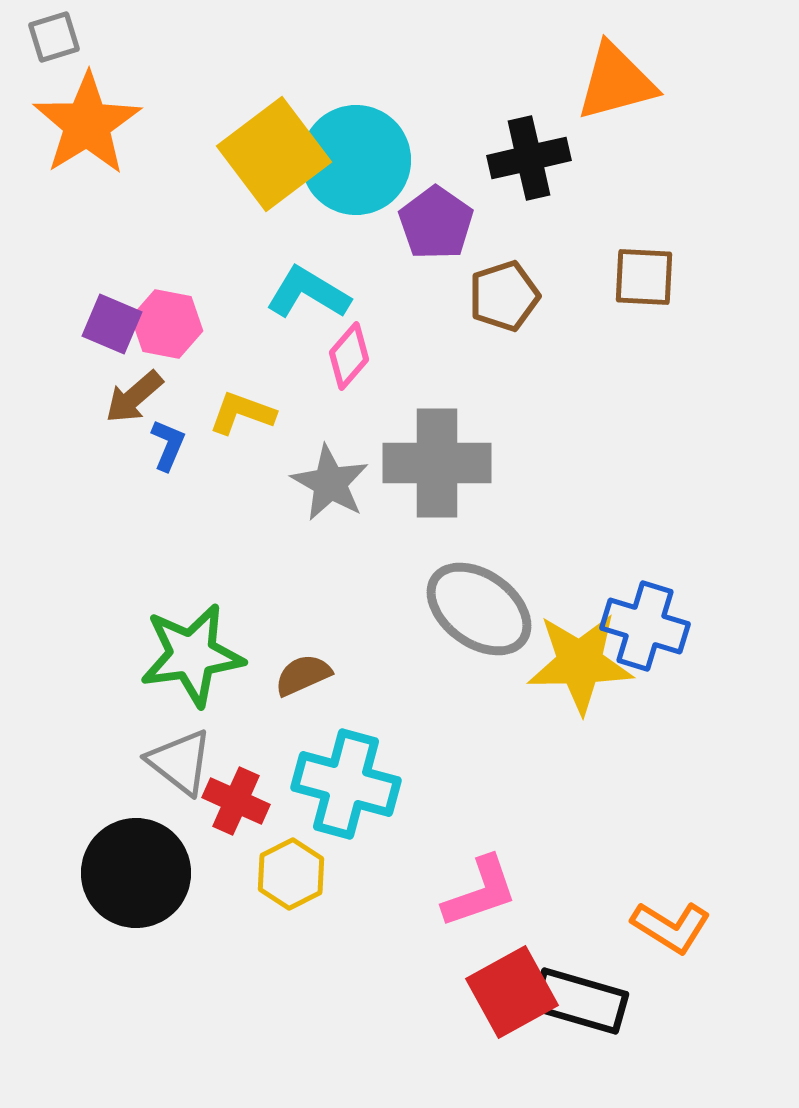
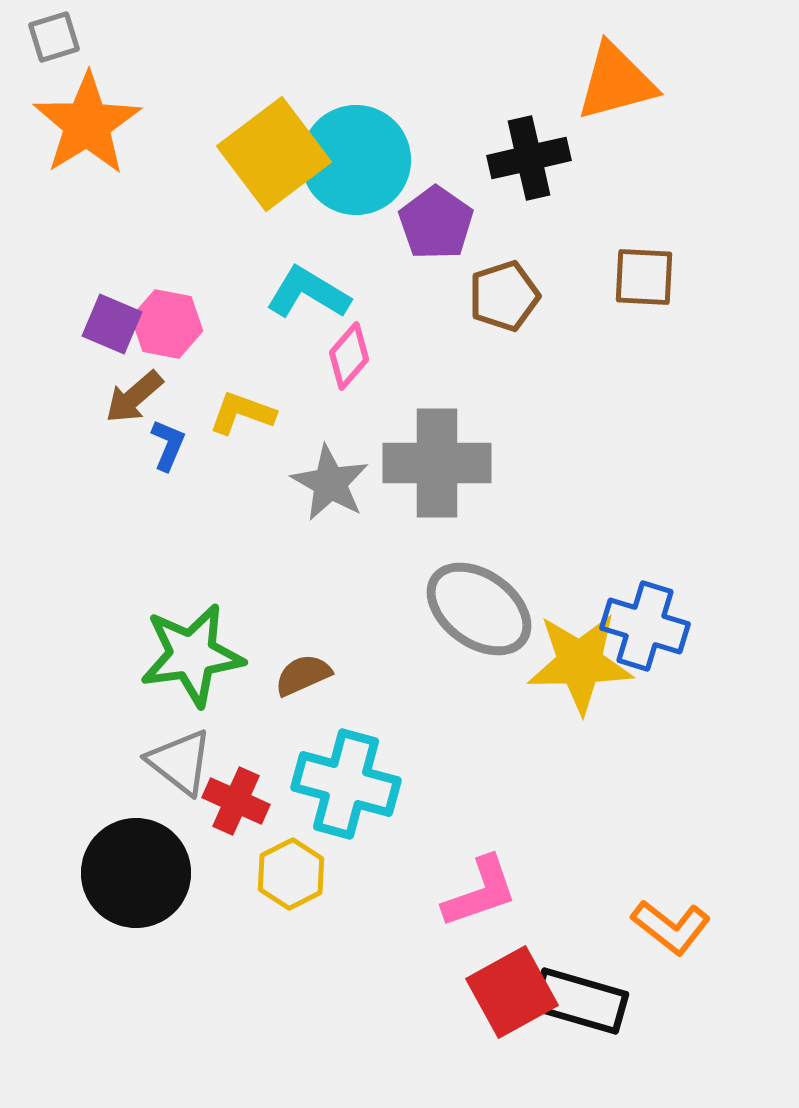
orange L-shape: rotated 6 degrees clockwise
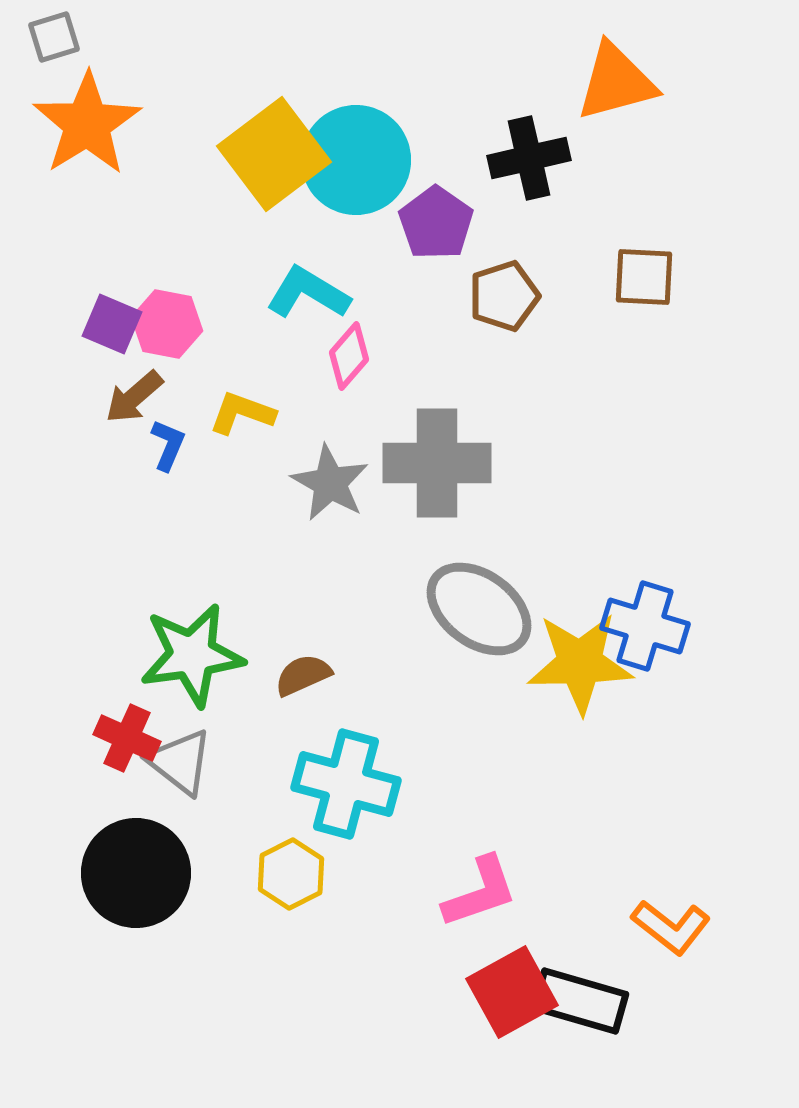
red cross: moved 109 px left, 63 px up
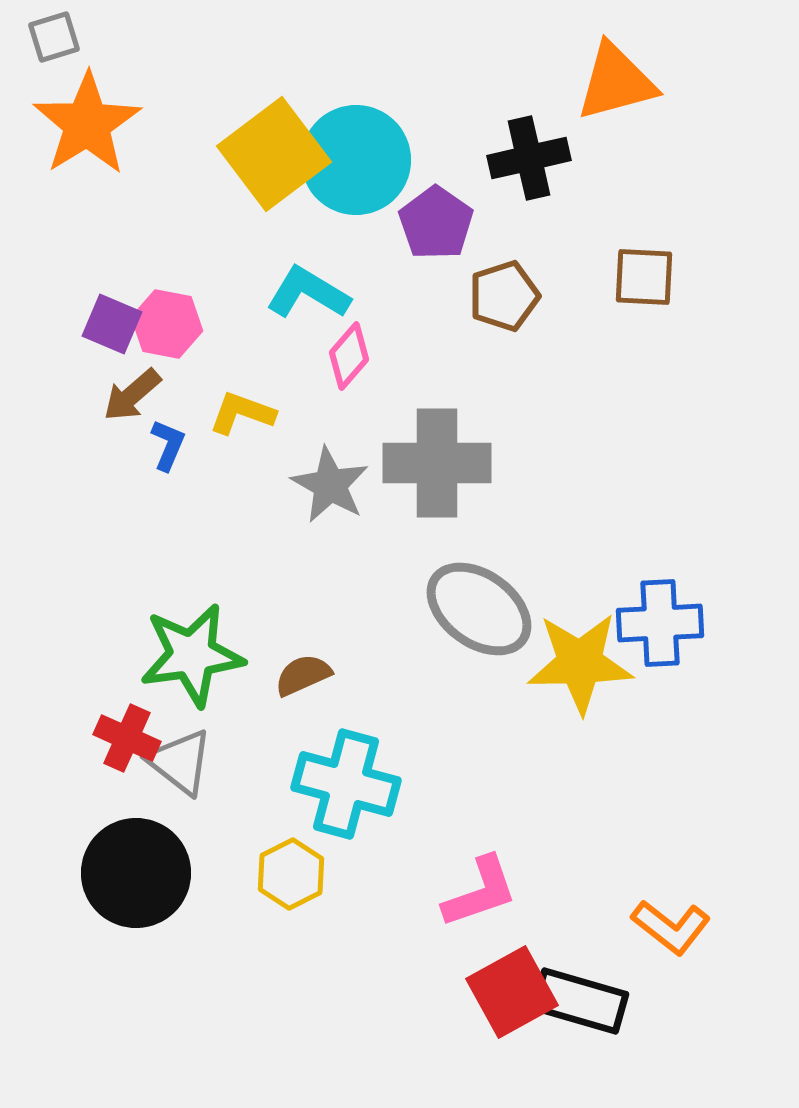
brown arrow: moved 2 px left, 2 px up
gray star: moved 2 px down
blue cross: moved 15 px right, 3 px up; rotated 20 degrees counterclockwise
